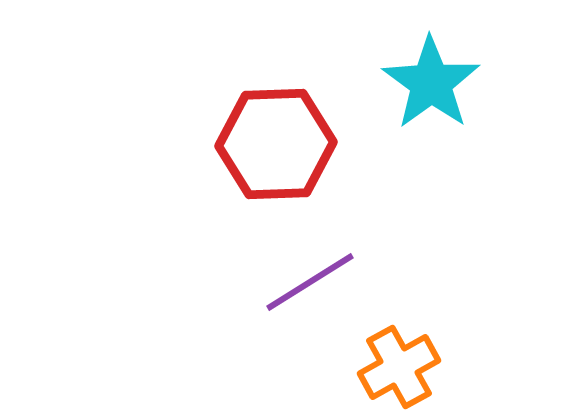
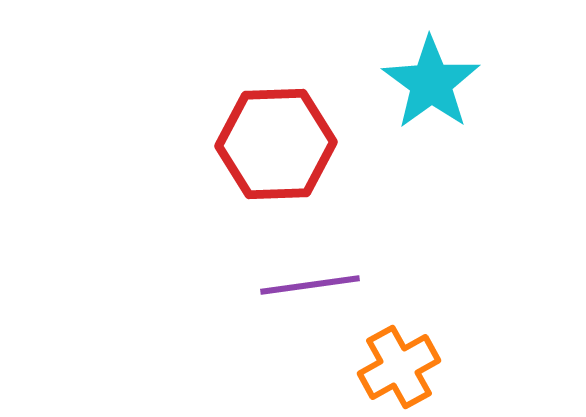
purple line: moved 3 px down; rotated 24 degrees clockwise
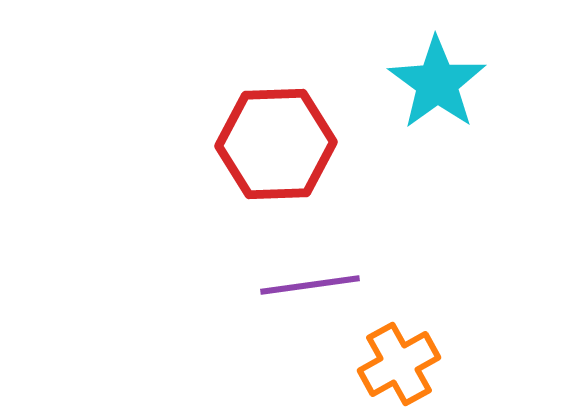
cyan star: moved 6 px right
orange cross: moved 3 px up
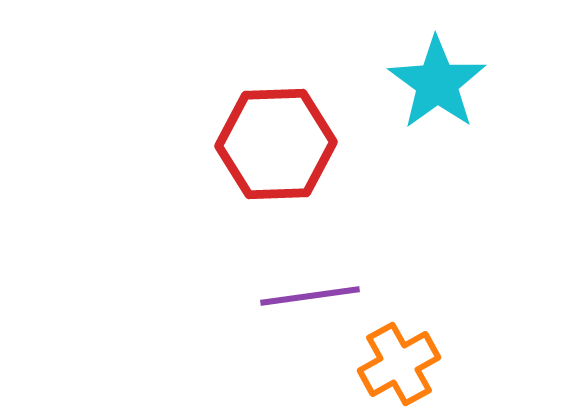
purple line: moved 11 px down
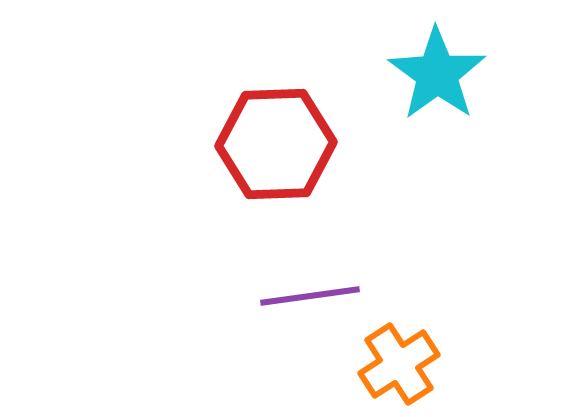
cyan star: moved 9 px up
orange cross: rotated 4 degrees counterclockwise
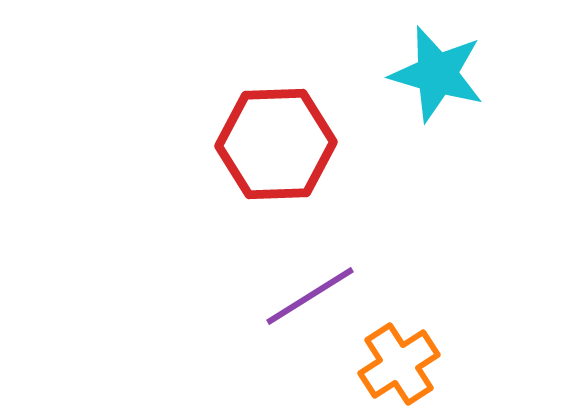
cyan star: rotated 20 degrees counterclockwise
purple line: rotated 24 degrees counterclockwise
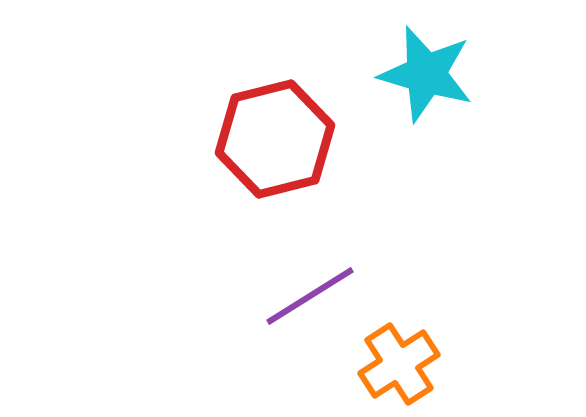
cyan star: moved 11 px left
red hexagon: moved 1 px left, 5 px up; rotated 12 degrees counterclockwise
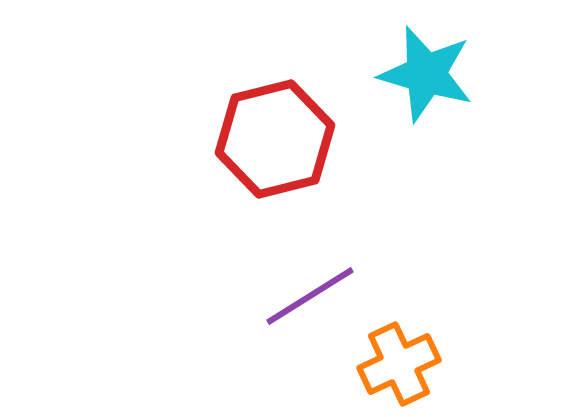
orange cross: rotated 8 degrees clockwise
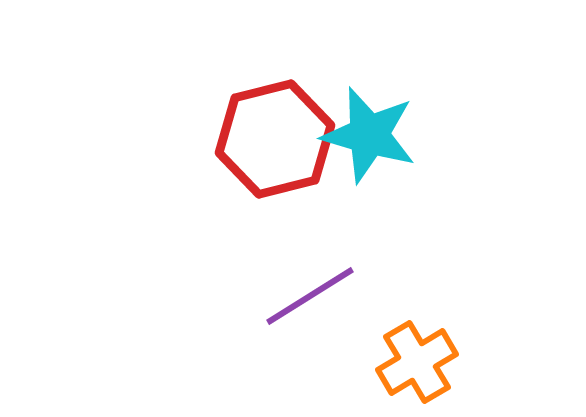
cyan star: moved 57 px left, 61 px down
orange cross: moved 18 px right, 2 px up; rotated 6 degrees counterclockwise
